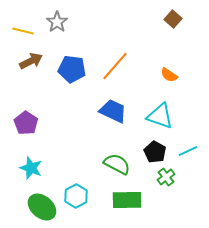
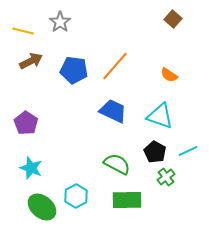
gray star: moved 3 px right
blue pentagon: moved 2 px right, 1 px down
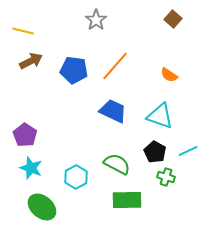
gray star: moved 36 px right, 2 px up
purple pentagon: moved 1 px left, 12 px down
green cross: rotated 36 degrees counterclockwise
cyan hexagon: moved 19 px up
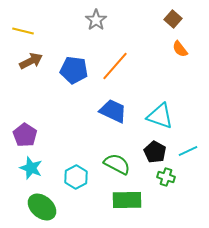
orange semicircle: moved 11 px right, 26 px up; rotated 18 degrees clockwise
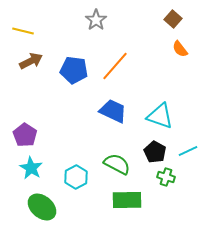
cyan star: rotated 10 degrees clockwise
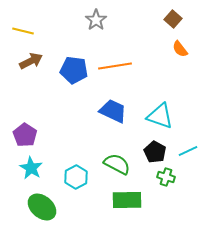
orange line: rotated 40 degrees clockwise
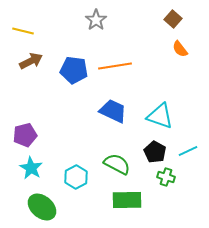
purple pentagon: rotated 25 degrees clockwise
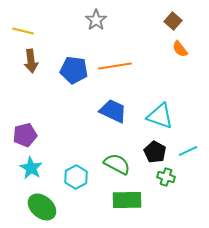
brown square: moved 2 px down
brown arrow: rotated 110 degrees clockwise
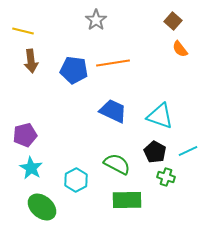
orange line: moved 2 px left, 3 px up
cyan hexagon: moved 3 px down
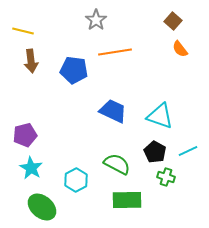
orange line: moved 2 px right, 11 px up
